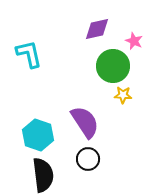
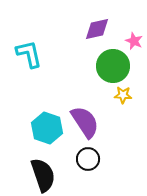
cyan hexagon: moved 9 px right, 7 px up
black semicircle: rotated 12 degrees counterclockwise
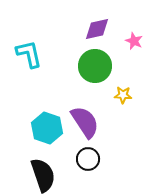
green circle: moved 18 px left
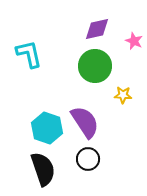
black semicircle: moved 6 px up
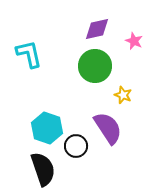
yellow star: rotated 18 degrees clockwise
purple semicircle: moved 23 px right, 6 px down
black circle: moved 12 px left, 13 px up
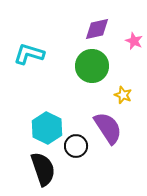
cyan L-shape: rotated 60 degrees counterclockwise
green circle: moved 3 px left
cyan hexagon: rotated 8 degrees clockwise
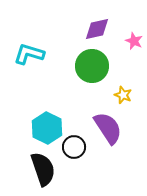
black circle: moved 2 px left, 1 px down
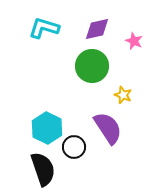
cyan L-shape: moved 15 px right, 26 px up
